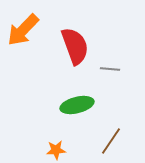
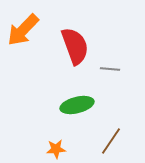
orange star: moved 1 px up
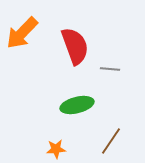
orange arrow: moved 1 px left, 3 px down
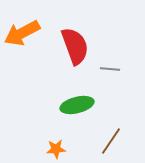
orange arrow: rotated 18 degrees clockwise
